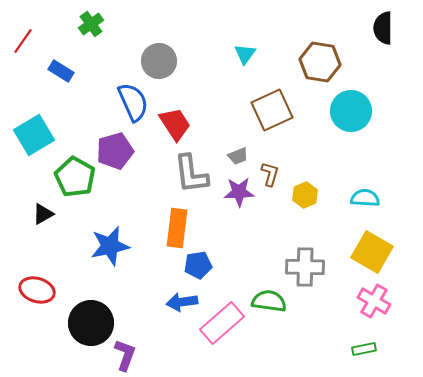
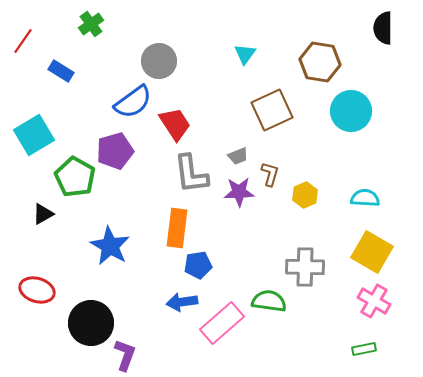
blue semicircle: rotated 78 degrees clockwise
blue star: rotated 30 degrees counterclockwise
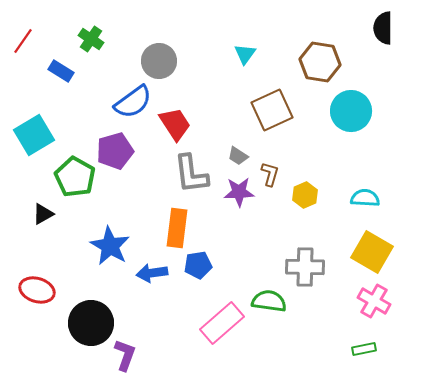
green cross: moved 15 px down; rotated 20 degrees counterclockwise
gray trapezoid: rotated 55 degrees clockwise
blue arrow: moved 30 px left, 29 px up
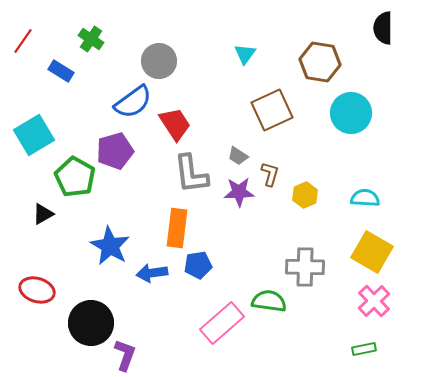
cyan circle: moved 2 px down
pink cross: rotated 16 degrees clockwise
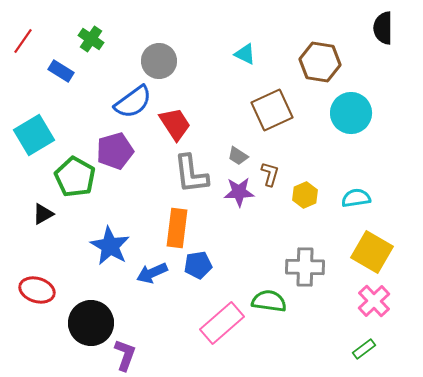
cyan triangle: rotated 40 degrees counterclockwise
cyan semicircle: moved 9 px left; rotated 12 degrees counterclockwise
blue arrow: rotated 16 degrees counterclockwise
green rectangle: rotated 25 degrees counterclockwise
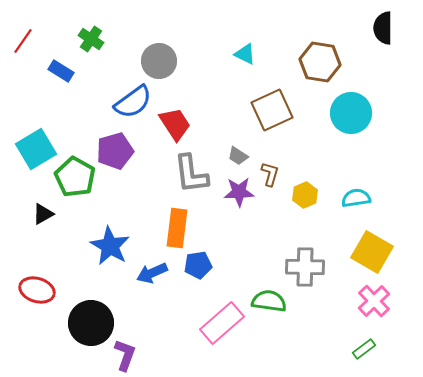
cyan square: moved 2 px right, 14 px down
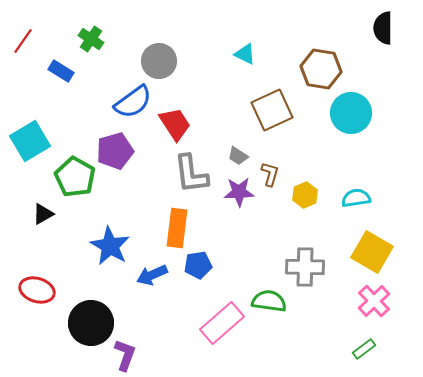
brown hexagon: moved 1 px right, 7 px down
cyan square: moved 6 px left, 8 px up
blue arrow: moved 2 px down
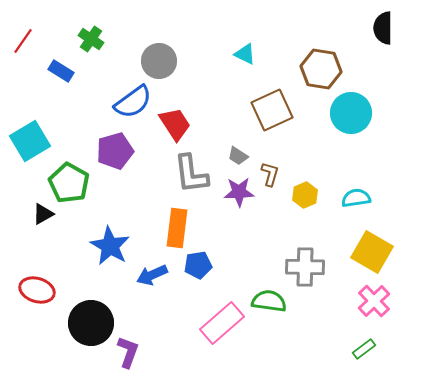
green pentagon: moved 6 px left, 6 px down
purple L-shape: moved 3 px right, 3 px up
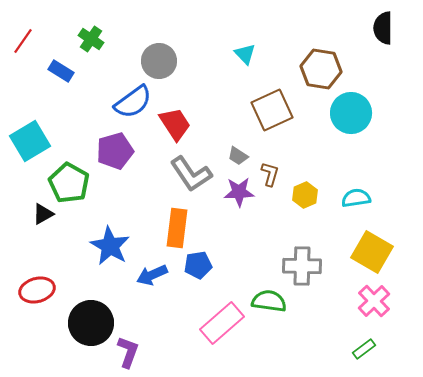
cyan triangle: rotated 20 degrees clockwise
gray L-shape: rotated 27 degrees counterclockwise
gray cross: moved 3 px left, 1 px up
red ellipse: rotated 32 degrees counterclockwise
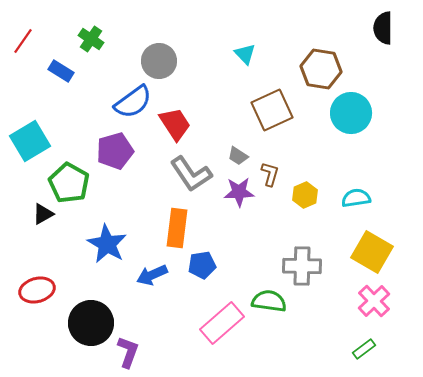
blue star: moved 3 px left, 2 px up
blue pentagon: moved 4 px right
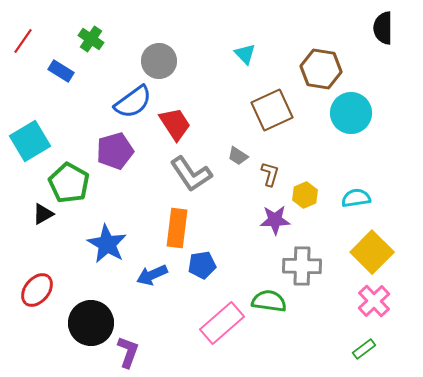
purple star: moved 36 px right, 28 px down
yellow square: rotated 15 degrees clockwise
red ellipse: rotated 36 degrees counterclockwise
